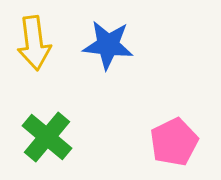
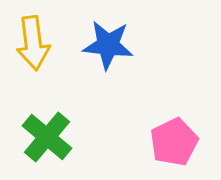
yellow arrow: moved 1 px left
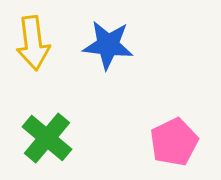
green cross: moved 1 px down
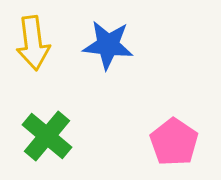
green cross: moved 2 px up
pink pentagon: rotated 12 degrees counterclockwise
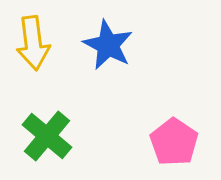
blue star: rotated 21 degrees clockwise
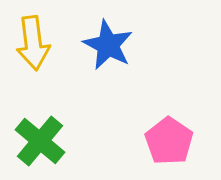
green cross: moved 7 px left, 5 px down
pink pentagon: moved 5 px left, 1 px up
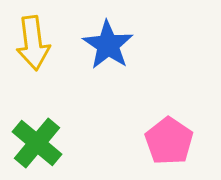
blue star: rotated 6 degrees clockwise
green cross: moved 3 px left, 2 px down
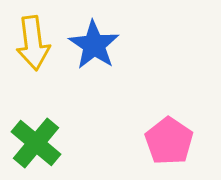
blue star: moved 14 px left
green cross: moved 1 px left
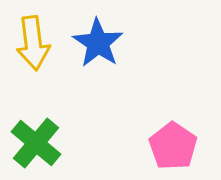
blue star: moved 4 px right, 2 px up
pink pentagon: moved 4 px right, 5 px down
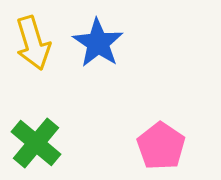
yellow arrow: rotated 10 degrees counterclockwise
pink pentagon: moved 12 px left
